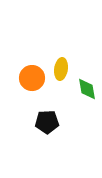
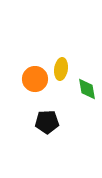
orange circle: moved 3 px right, 1 px down
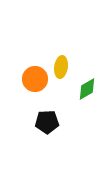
yellow ellipse: moved 2 px up
green diamond: rotated 70 degrees clockwise
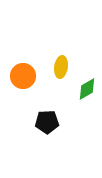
orange circle: moved 12 px left, 3 px up
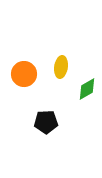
orange circle: moved 1 px right, 2 px up
black pentagon: moved 1 px left
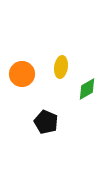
orange circle: moved 2 px left
black pentagon: rotated 25 degrees clockwise
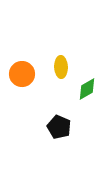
yellow ellipse: rotated 10 degrees counterclockwise
black pentagon: moved 13 px right, 5 px down
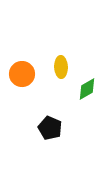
black pentagon: moved 9 px left, 1 px down
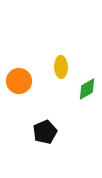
orange circle: moved 3 px left, 7 px down
black pentagon: moved 5 px left, 4 px down; rotated 25 degrees clockwise
